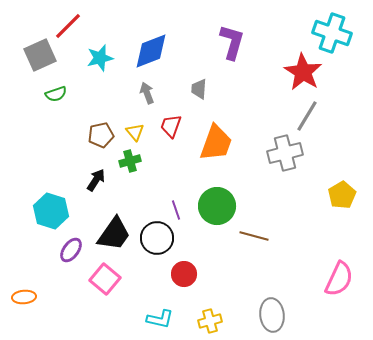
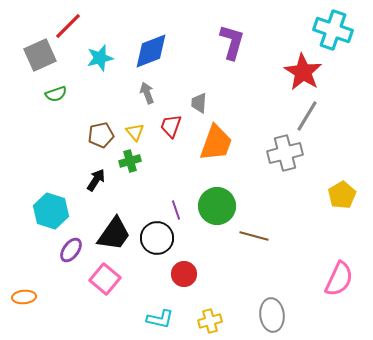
cyan cross: moved 1 px right, 3 px up
gray trapezoid: moved 14 px down
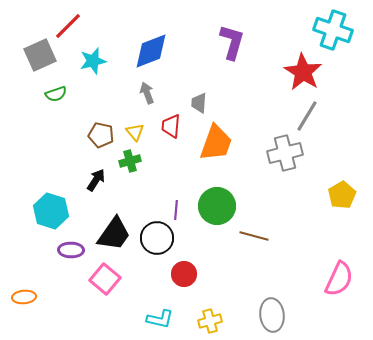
cyan star: moved 7 px left, 3 px down
red trapezoid: rotated 15 degrees counterclockwise
brown pentagon: rotated 25 degrees clockwise
purple line: rotated 24 degrees clockwise
purple ellipse: rotated 55 degrees clockwise
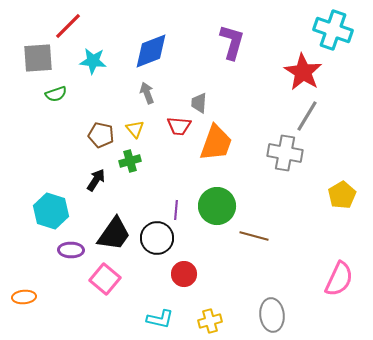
gray square: moved 2 px left, 3 px down; rotated 20 degrees clockwise
cyan star: rotated 20 degrees clockwise
red trapezoid: moved 8 px right; rotated 90 degrees counterclockwise
yellow triangle: moved 3 px up
gray cross: rotated 24 degrees clockwise
